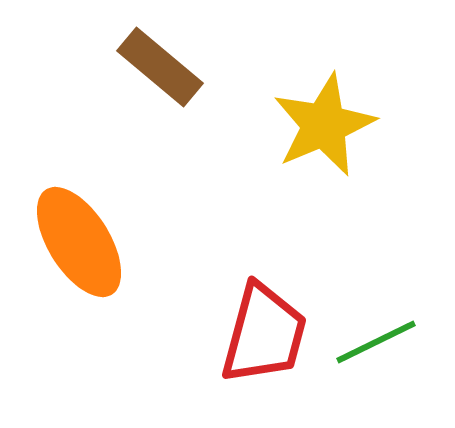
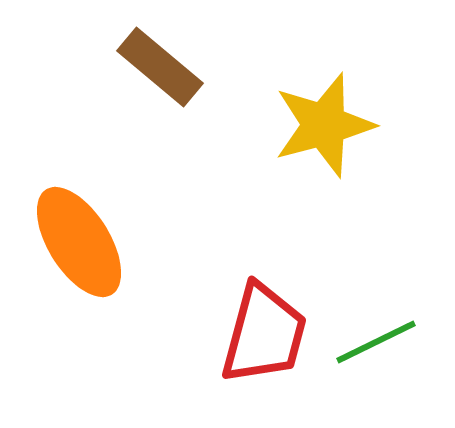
yellow star: rotated 8 degrees clockwise
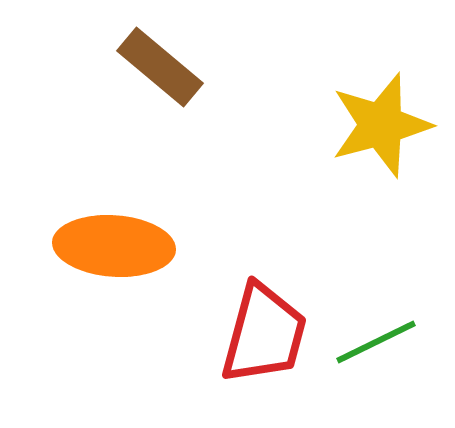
yellow star: moved 57 px right
orange ellipse: moved 35 px right, 4 px down; rotated 54 degrees counterclockwise
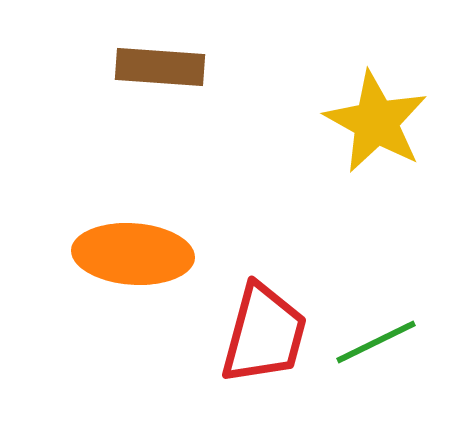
brown rectangle: rotated 36 degrees counterclockwise
yellow star: moved 5 px left, 3 px up; rotated 28 degrees counterclockwise
orange ellipse: moved 19 px right, 8 px down
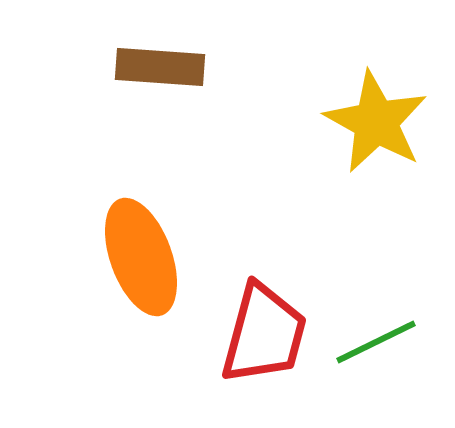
orange ellipse: moved 8 px right, 3 px down; rotated 66 degrees clockwise
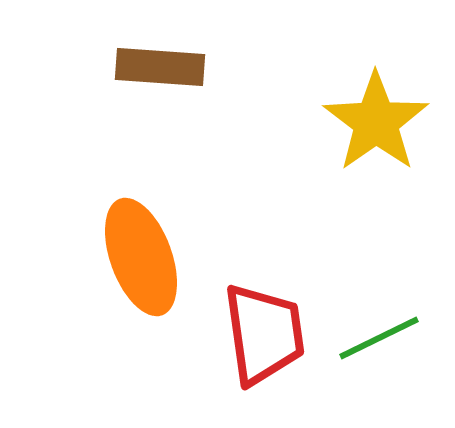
yellow star: rotated 8 degrees clockwise
red trapezoid: rotated 23 degrees counterclockwise
green line: moved 3 px right, 4 px up
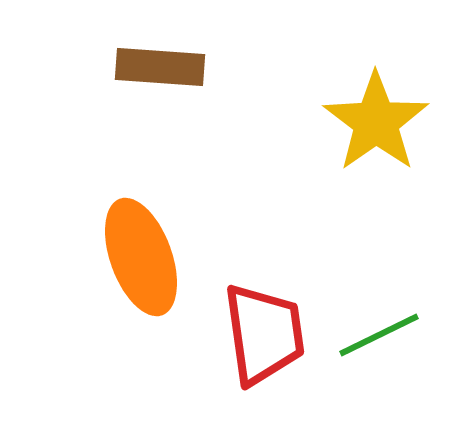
green line: moved 3 px up
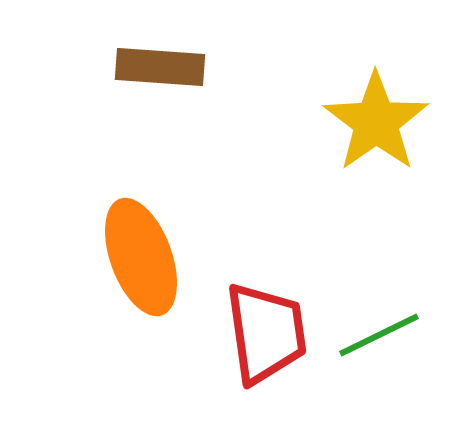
red trapezoid: moved 2 px right, 1 px up
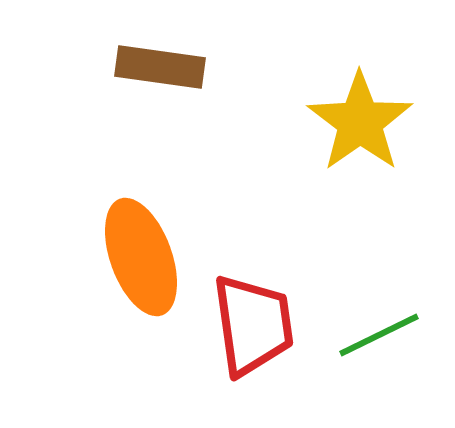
brown rectangle: rotated 4 degrees clockwise
yellow star: moved 16 px left
red trapezoid: moved 13 px left, 8 px up
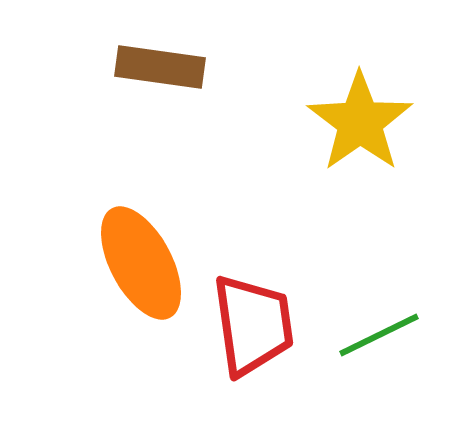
orange ellipse: moved 6 px down; rotated 8 degrees counterclockwise
